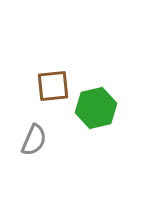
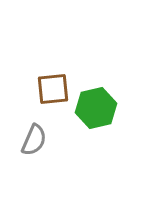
brown square: moved 3 px down
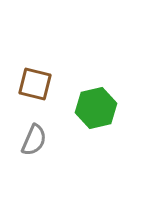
brown square: moved 18 px left, 5 px up; rotated 20 degrees clockwise
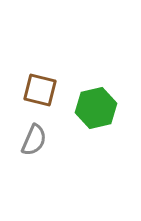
brown square: moved 5 px right, 6 px down
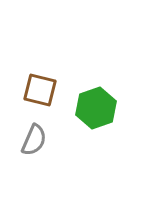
green hexagon: rotated 6 degrees counterclockwise
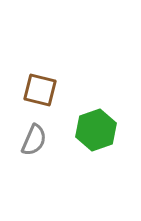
green hexagon: moved 22 px down
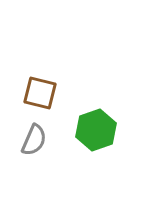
brown square: moved 3 px down
